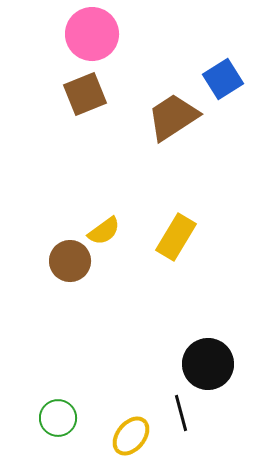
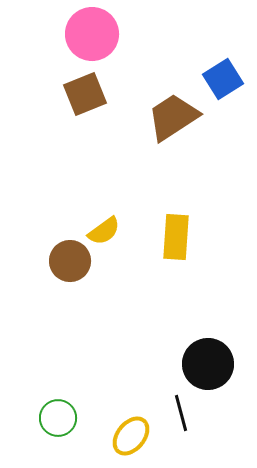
yellow rectangle: rotated 27 degrees counterclockwise
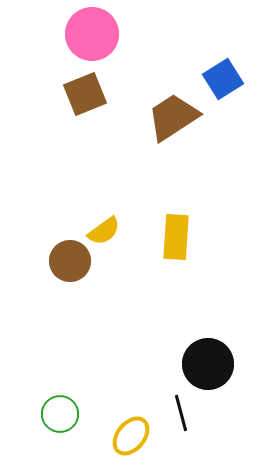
green circle: moved 2 px right, 4 px up
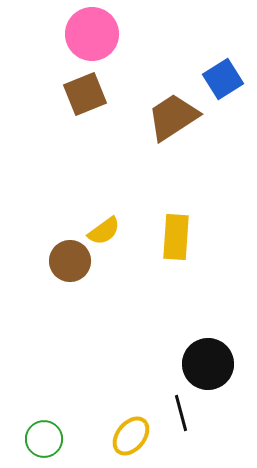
green circle: moved 16 px left, 25 px down
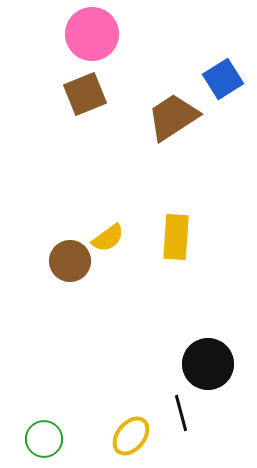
yellow semicircle: moved 4 px right, 7 px down
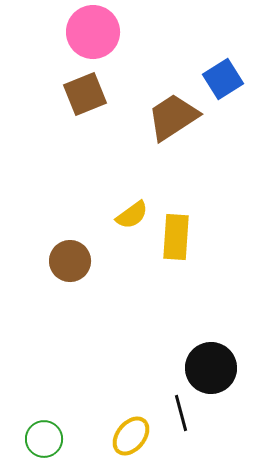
pink circle: moved 1 px right, 2 px up
yellow semicircle: moved 24 px right, 23 px up
black circle: moved 3 px right, 4 px down
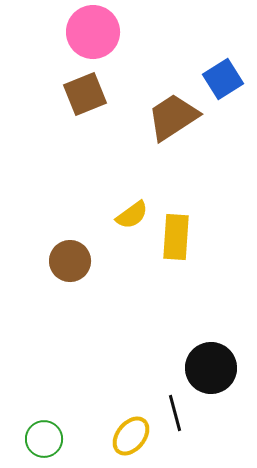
black line: moved 6 px left
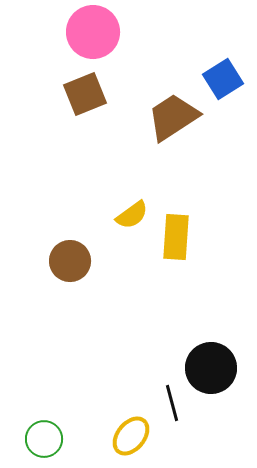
black line: moved 3 px left, 10 px up
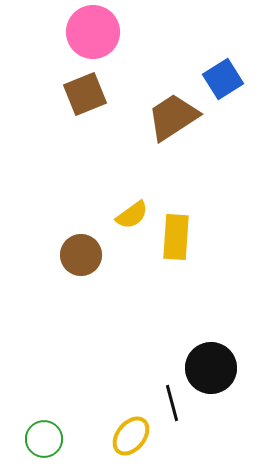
brown circle: moved 11 px right, 6 px up
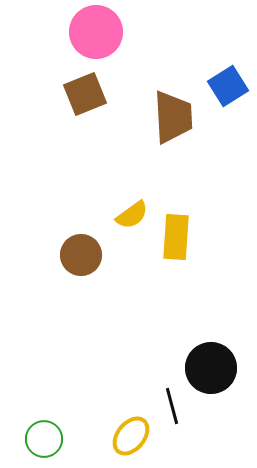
pink circle: moved 3 px right
blue square: moved 5 px right, 7 px down
brown trapezoid: rotated 120 degrees clockwise
black line: moved 3 px down
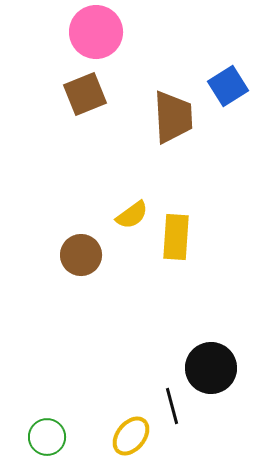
green circle: moved 3 px right, 2 px up
